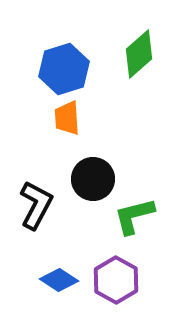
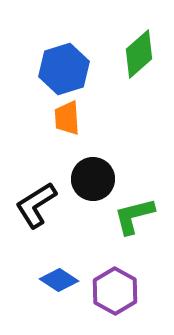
black L-shape: rotated 150 degrees counterclockwise
purple hexagon: moved 1 px left, 11 px down
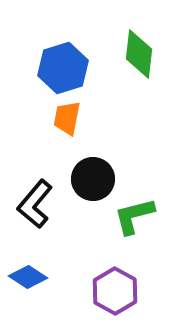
green diamond: rotated 42 degrees counterclockwise
blue hexagon: moved 1 px left, 1 px up
orange trapezoid: rotated 15 degrees clockwise
black L-shape: moved 1 px left, 1 px up; rotated 18 degrees counterclockwise
blue diamond: moved 31 px left, 3 px up
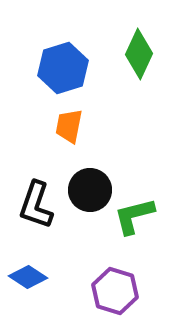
green diamond: rotated 18 degrees clockwise
orange trapezoid: moved 2 px right, 8 px down
black circle: moved 3 px left, 11 px down
black L-shape: moved 1 px right, 1 px down; rotated 21 degrees counterclockwise
purple hexagon: rotated 12 degrees counterclockwise
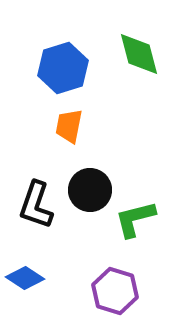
green diamond: rotated 39 degrees counterclockwise
green L-shape: moved 1 px right, 3 px down
blue diamond: moved 3 px left, 1 px down
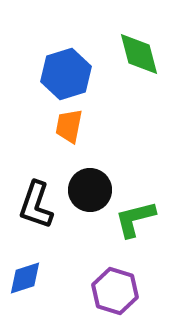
blue hexagon: moved 3 px right, 6 px down
blue diamond: rotated 51 degrees counterclockwise
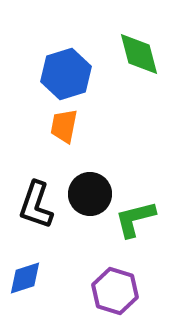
orange trapezoid: moved 5 px left
black circle: moved 4 px down
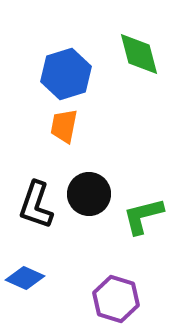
black circle: moved 1 px left
green L-shape: moved 8 px right, 3 px up
blue diamond: rotated 42 degrees clockwise
purple hexagon: moved 1 px right, 8 px down
